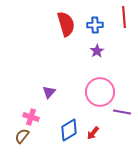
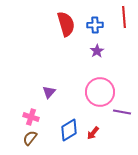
brown semicircle: moved 8 px right, 2 px down
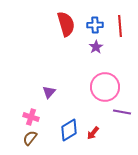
red line: moved 4 px left, 9 px down
purple star: moved 1 px left, 4 px up
pink circle: moved 5 px right, 5 px up
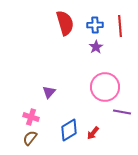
red semicircle: moved 1 px left, 1 px up
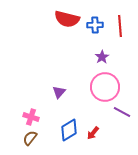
red semicircle: moved 2 px right, 4 px up; rotated 120 degrees clockwise
purple star: moved 6 px right, 10 px down
purple triangle: moved 10 px right
purple line: rotated 18 degrees clockwise
